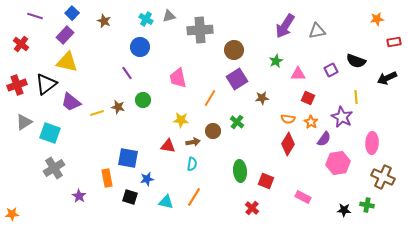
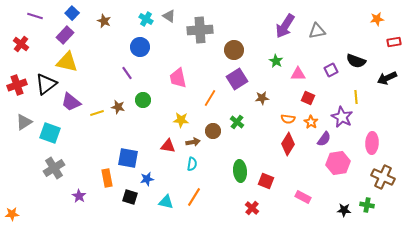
gray triangle at (169, 16): rotated 48 degrees clockwise
green star at (276, 61): rotated 16 degrees counterclockwise
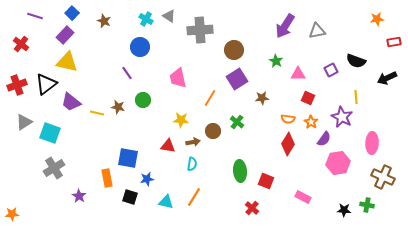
yellow line at (97, 113): rotated 32 degrees clockwise
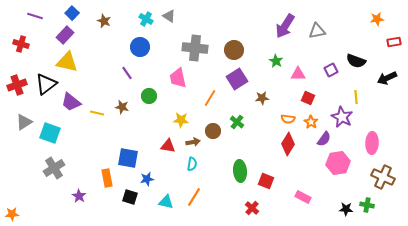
gray cross at (200, 30): moved 5 px left, 18 px down; rotated 10 degrees clockwise
red cross at (21, 44): rotated 21 degrees counterclockwise
green circle at (143, 100): moved 6 px right, 4 px up
brown star at (118, 107): moved 4 px right
black star at (344, 210): moved 2 px right, 1 px up
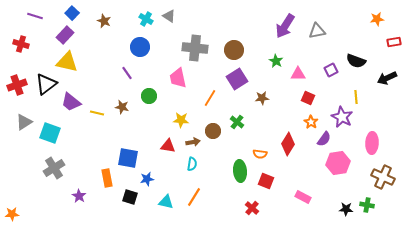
orange semicircle at (288, 119): moved 28 px left, 35 px down
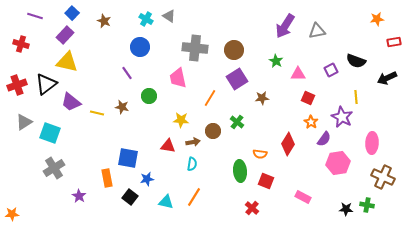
black square at (130, 197): rotated 21 degrees clockwise
